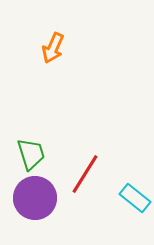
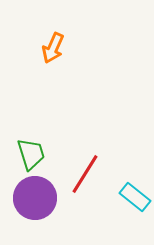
cyan rectangle: moved 1 px up
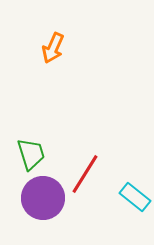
purple circle: moved 8 px right
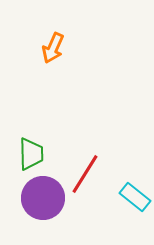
green trapezoid: rotated 16 degrees clockwise
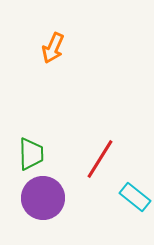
red line: moved 15 px right, 15 px up
